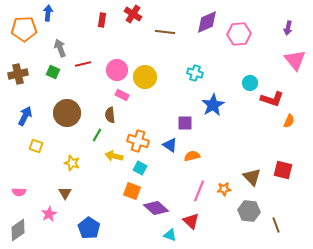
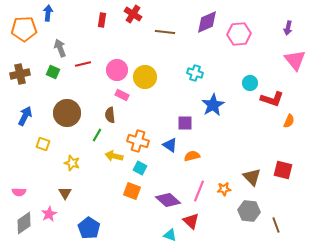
brown cross at (18, 74): moved 2 px right
yellow square at (36, 146): moved 7 px right, 2 px up
purple diamond at (156, 208): moved 12 px right, 8 px up
gray diamond at (18, 230): moved 6 px right, 7 px up
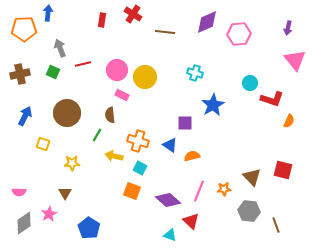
yellow star at (72, 163): rotated 21 degrees counterclockwise
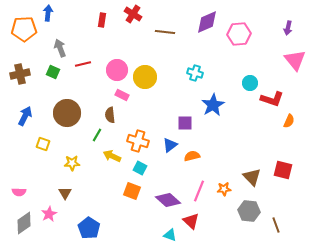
blue triangle at (170, 145): rotated 49 degrees clockwise
yellow arrow at (114, 156): moved 2 px left; rotated 12 degrees clockwise
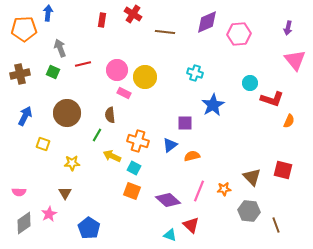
pink rectangle at (122, 95): moved 2 px right, 2 px up
cyan square at (140, 168): moved 6 px left
red triangle at (191, 221): moved 4 px down
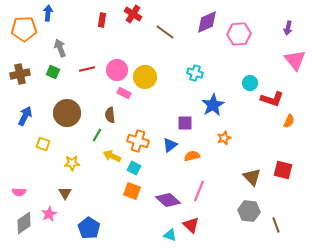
brown line at (165, 32): rotated 30 degrees clockwise
red line at (83, 64): moved 4 px right, 5 px down
orange star at (224, 189): moved 51 px up; rotated 16 degrees counterclockwise
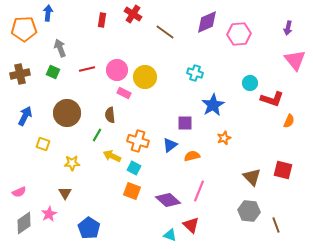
pink semicircle at (19, 192): rotated 24 degrees counterclockwise
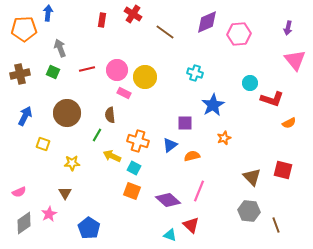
orange semicircle at (289, 121): moved 2 px down; rotated 40 degrees clockwise
